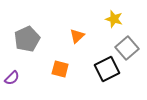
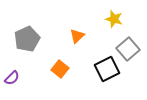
gray square: moved 1 px right, 1 px down
orange square: rotated 24 degrees clockwise
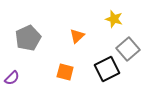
gray pentagon: moved 1 px right, 1 px up
orange square: moved 5 px right, 3 px down; rotated 24 degrees counterclockwise
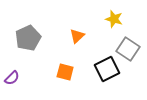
gray square: rotated 15 degrees counterclockwise
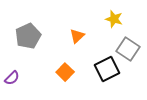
gray pentagon: moved 2 px up
orange square: rotated 30 degrees clockwise
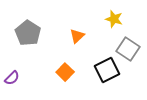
gray pentagon: moved 3 px up; rotated 15 degrees counterclockwise
black square: moved 1 px down
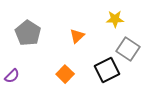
yellow star: moved 1 px right; rotated 18 degrees counterclockwise
orange square: moved 2 px down
purple semicircle: moved 2 px up
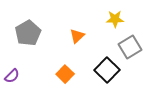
gray pentagon: rotated 10 degrees clockwise
gray square: moved 2 px right, 2 px up; rotated 25 degrees clockwise
black square: rotated 20 degrees counterclockwise
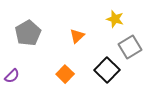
yellow star: rotated 18 degrees clockwise
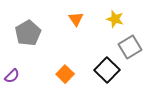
orange triangle: moved 1 px left, 17 px up; rotated 21 degrees counterclockwise
